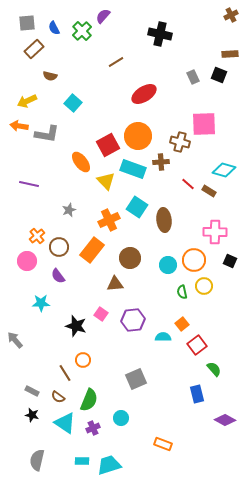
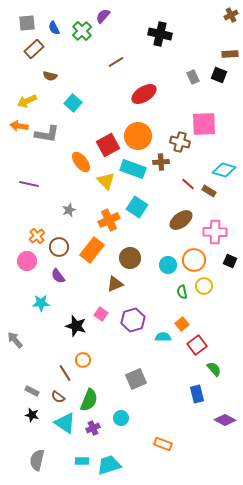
brown ellipse at (164, 220): moved 17 px right; rotated 60 degrees clockwise
brown triangle at (115, 284): rotated 18 degrees counterclockwise
purple hexagon at (133, 320): rotated 10 degrees counterclockwise
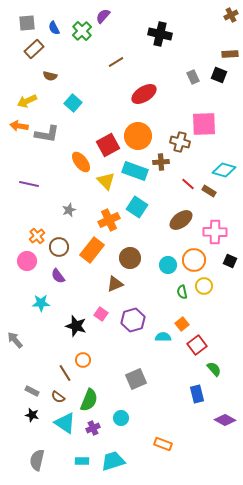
cyan rectangle at (133, 169): moved 2 px right, 2 px down
cyan trapezoid at (109, 465): moved 4 px right, 4 px up
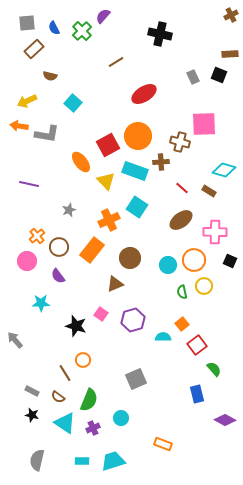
red line at (188, 184): moved 6 px left, 4 px down
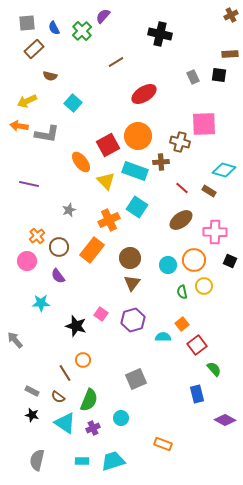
black square at (219, 75): rotated 14 degrees counterclockwise
brown triangle at (115, 284): moved 17 px right, 1 px up; rotated 30 degrees counterclockwise
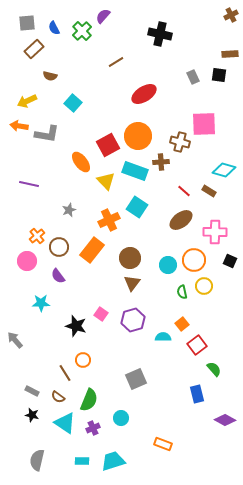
red line at (182, 188): moved 2 px right, 3 px down
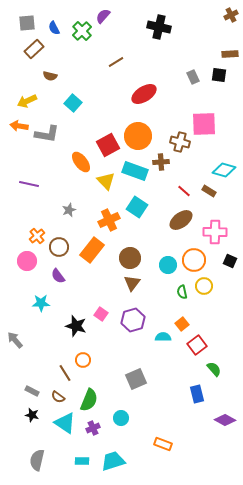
black cross at (160, 34): moved 1 px left, 7 px up
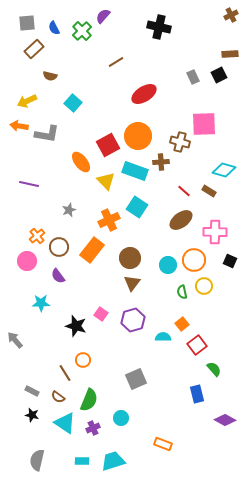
black square at (219, 75): rotated 35 degrees counterclockwise
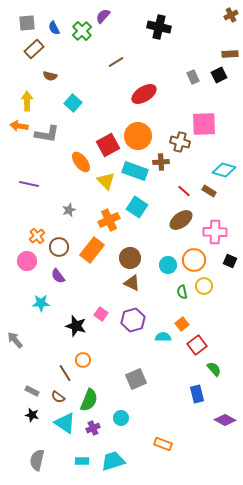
yellow arrow at (27, 101): rotated 114 degrees clockwise
brown triangle at (132, 283): rotated 42 degrees counterclockwise
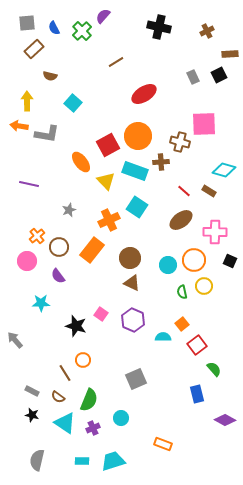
brown cross at (231, 15): moved 24 px left, 16 px down
purple hexagon at (133, 320): rotated 20 degrees counterclockwise
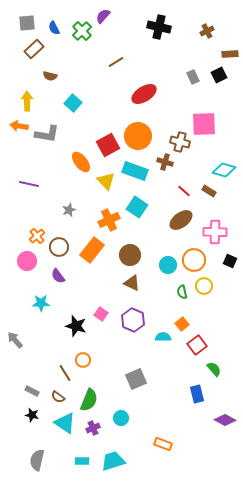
brown cross at (161, 162): moved 4 px right; rotated 21 degrees clockwise
brown circle at (130, 258): moved 3 px up
